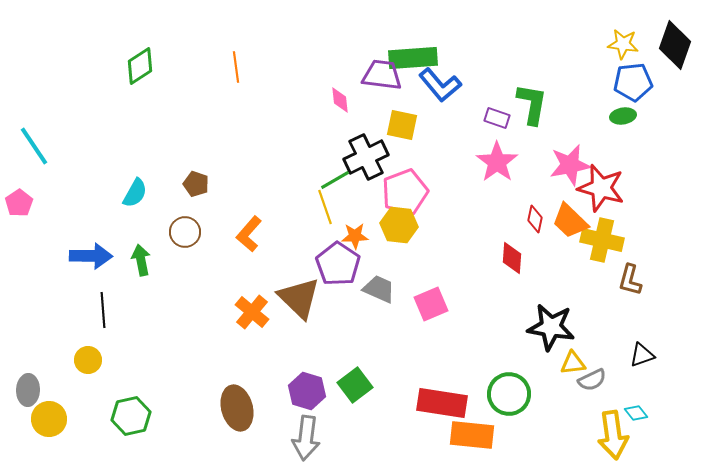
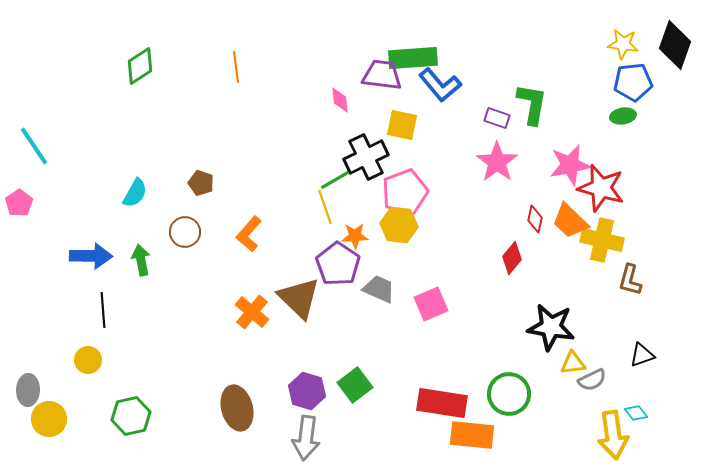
brown pentagon at (196, 184): moved 5 px right, 1 px up
red diamond at (512, 258): rotated 36 degrees clockwise
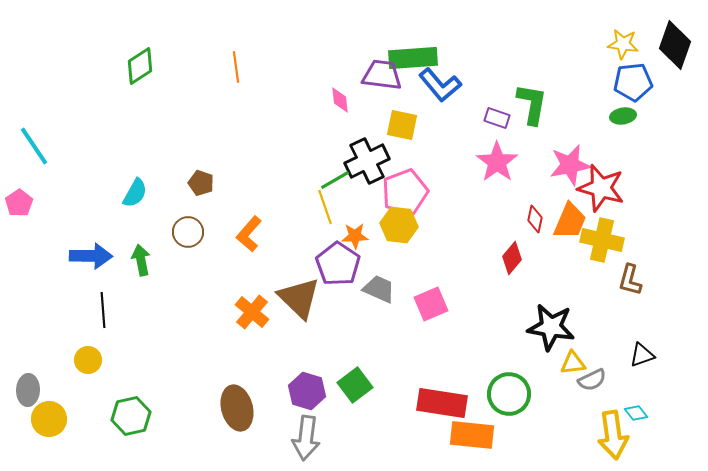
black cross at (366, 157): moved 1 px right, 4 px down
orange trapezoid at (570, 221): rotated 111 degrees counterclockwise
brown circle at (185, 232): moved 3 px right
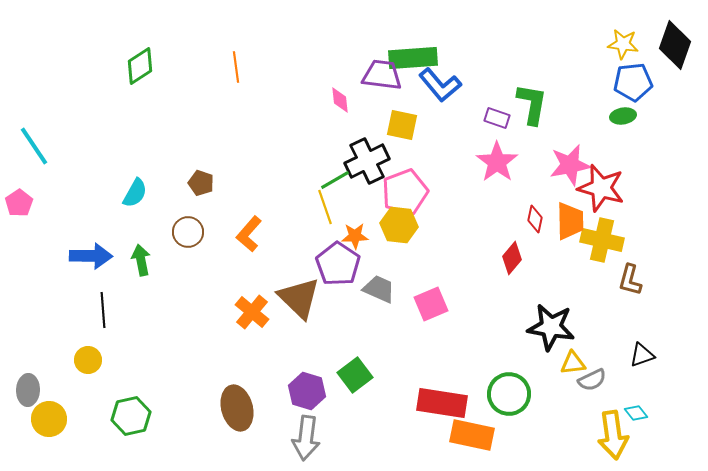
orange trapezoid at (570, 221): rotated 24 degrees counterclockwise
green square at (355, 385): moved 10 px up
orange rectangle at (472, 435): rotated 6 degrees clockwise
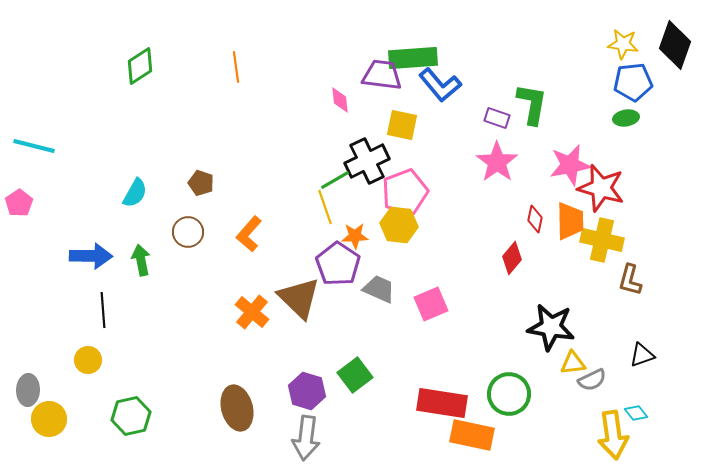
green ellipse at (623, 116): moved 3 px right, 2 px down
cyan line at (34, 146): rotated 42 degrees counterclockwise
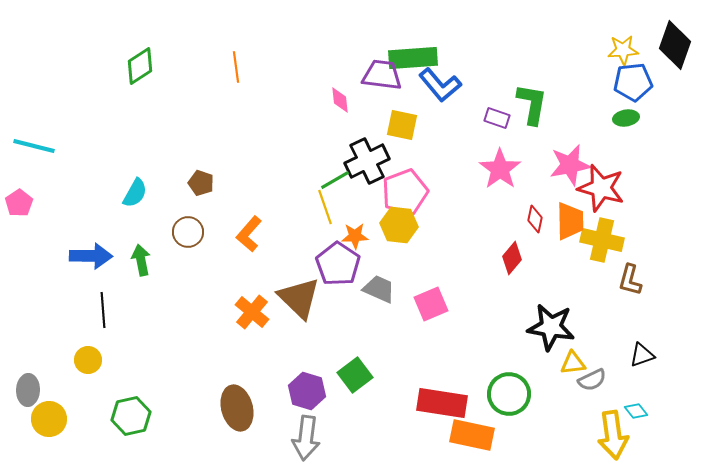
yellow star at (623, 44): moved 6 px down; rotated 12 degrees counterclockwise
pink star at (497, 162): moved 3 px right, 7 px down
cyan diamond at (636, 413): moved 2 px up
